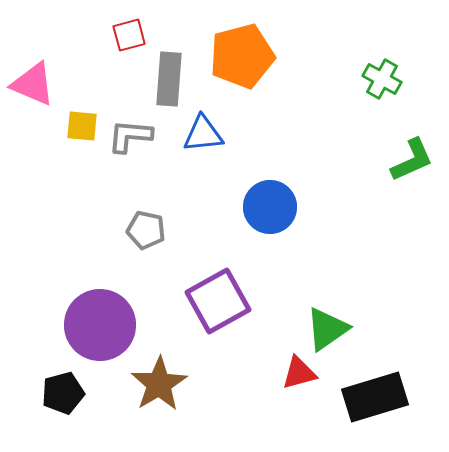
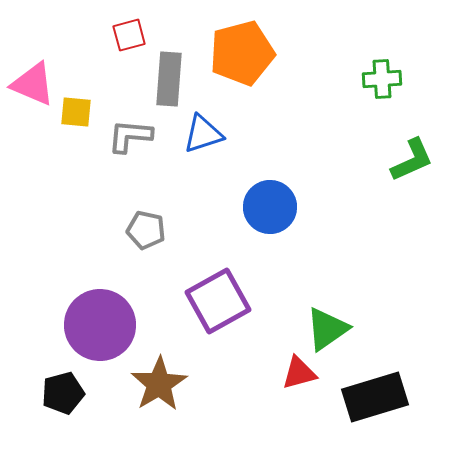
orange pentagon: moved 3 px up
green cross: rotated 33 degrees counterclockwise
yellow square: moved 6 px left, 14 px up
blue triangle: rotated 12 degrees counterclockwise
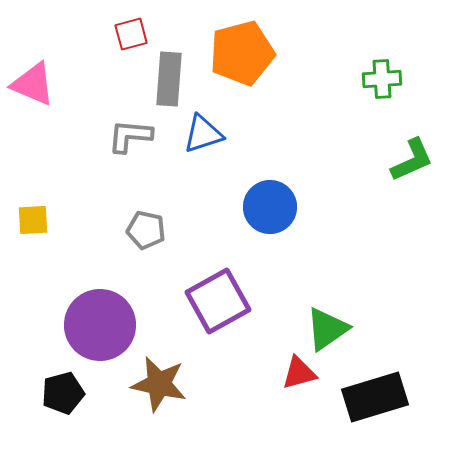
red square: moved 2 px right, 1 px up
yellow square: moved 43 px left, 108 px down; rotated 8 degrees counterclockwise
brown star: rotated 28 degrees counterclockwise
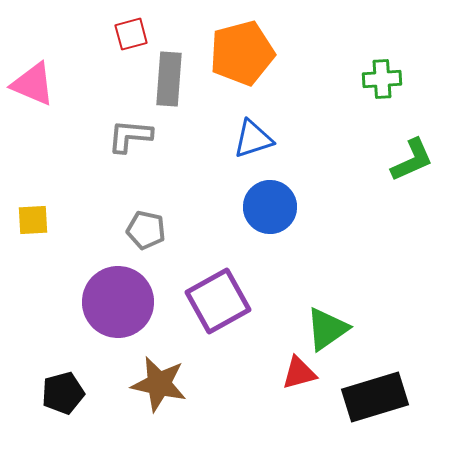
blue triangle: moved 50 px right, 5 px down
purple circle: moved 18 px right, 23 px up
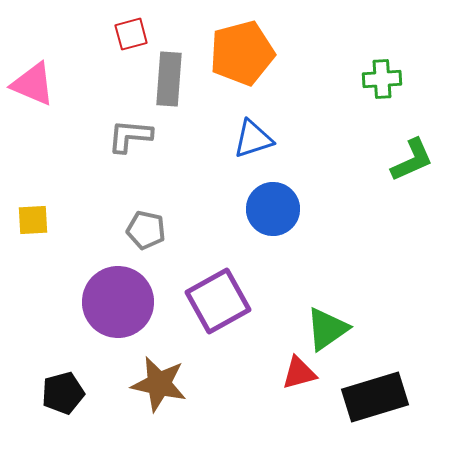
blue circle: moved 3 px right, 2 px down
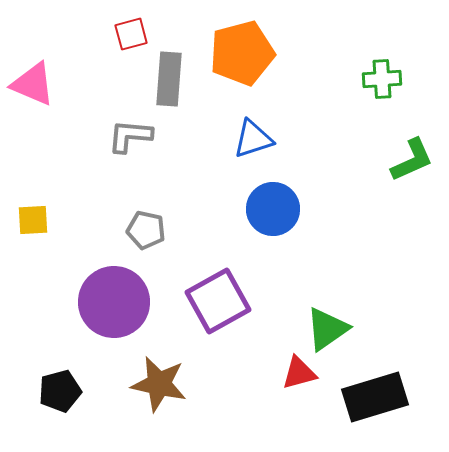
purple circle: moved 4 px left
black pentagon: moved 3 px left, 2 px up
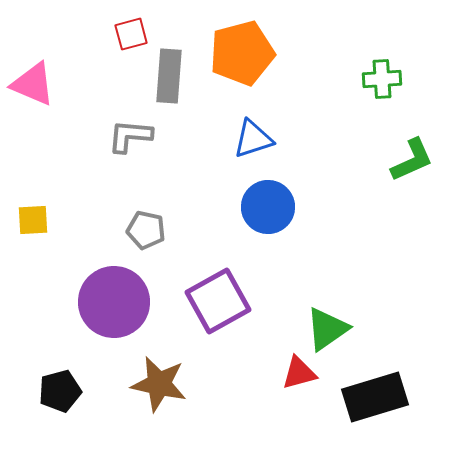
gray rectangle: moved 3 px up
blue circle: moved 5 px left, 2 px up
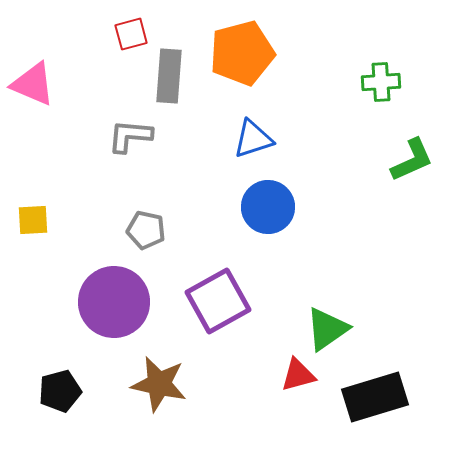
green cross: moved 1 px left, 3 px down
red triangle: moved 1 px left, 2 px down
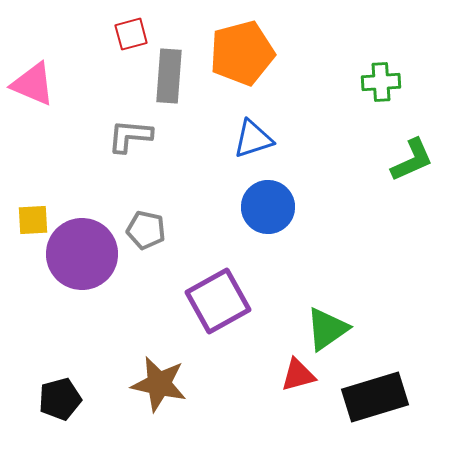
purple circle: moved 32 px left, 48 px up
black pentagon: moved 8 px down
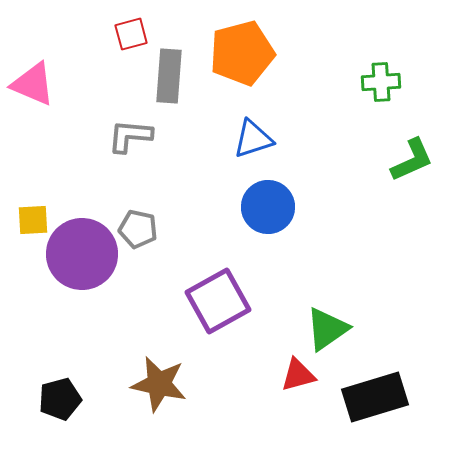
gray pentagon: moved 8 px left, 1 px up
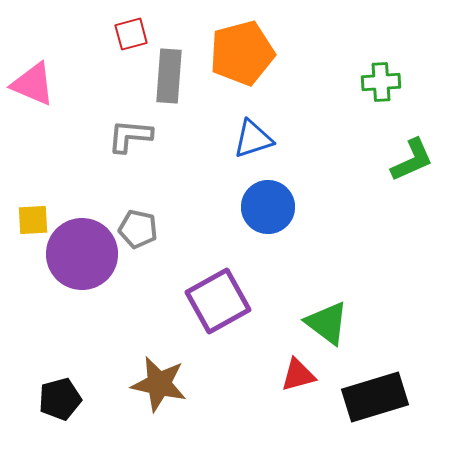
green triangle: moved 6 px up; rotated 48 degrees counterclockwise
